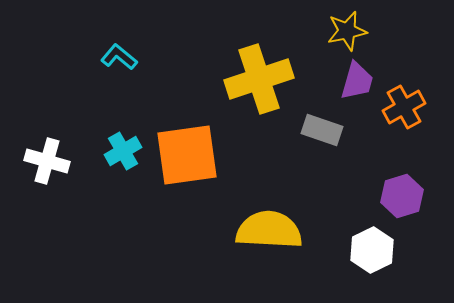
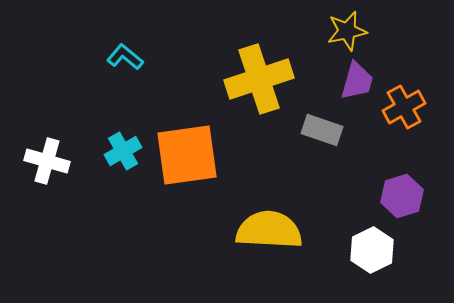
cyan L-shape: moved 6 px right
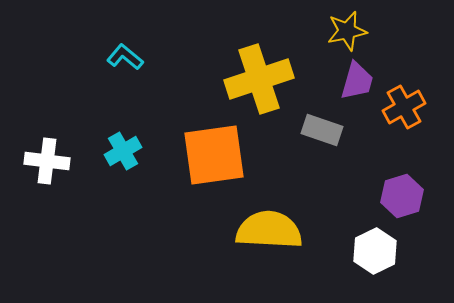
orange square: moved 27 px right
white cross: rotated 9 degrees counterclockwise
white hexagon: moved 3 px right, 1 px down
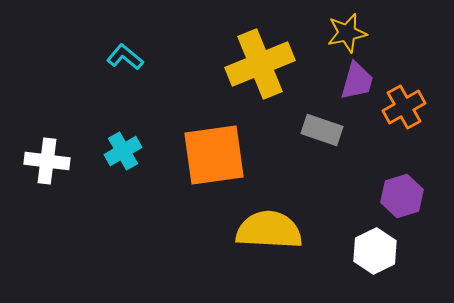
yellow star: moved 2 px down
yellow cross: moved 1 px right, 15 px up; rotated 4 degrees counterclockwise
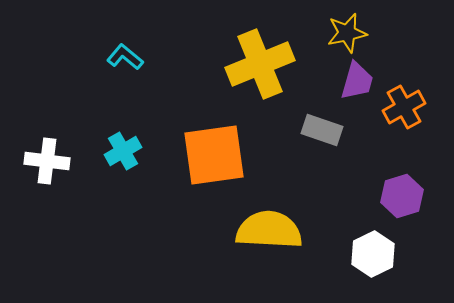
white hexagon: moved 2 px left, 3 px down
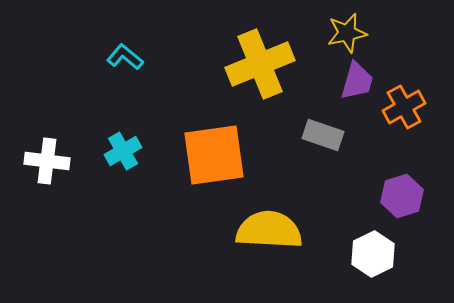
gray rectangle: moved 1 px right, 5 px down
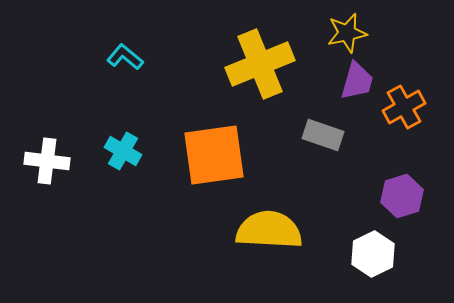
cyan cross: rotated 30 degrees counterclockwise
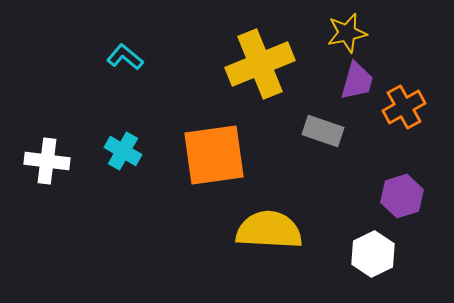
gray rectangle: moved 4 px up
